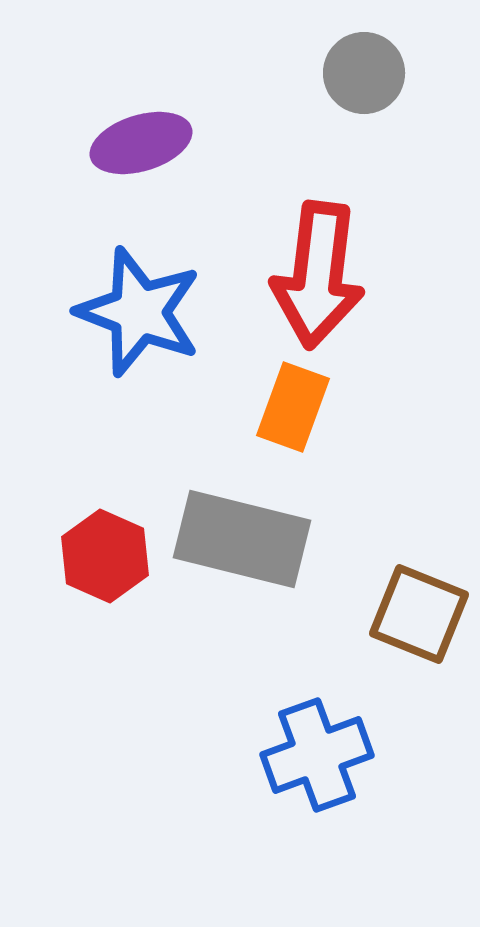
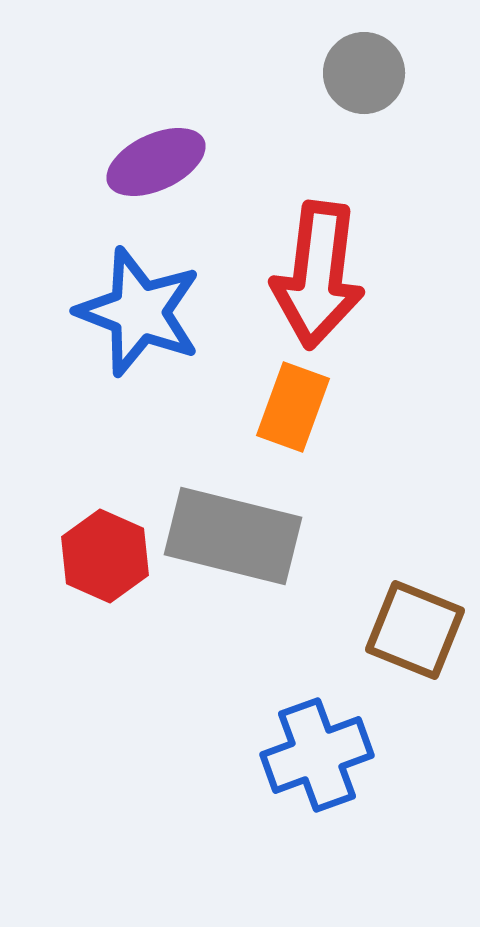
purple ellipse: moved 15 px right, 19 px down; rotated 8 degrees counterclockwise
gray rectangle: moved 9 px left, 3 px up
brown square: moved 4 px left, 16 px down
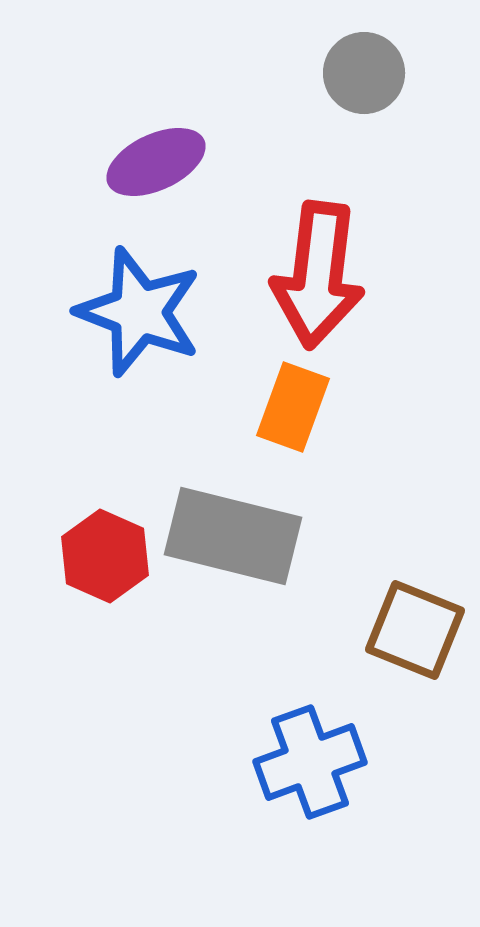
blue cross: moved 7 px left, 7 px down
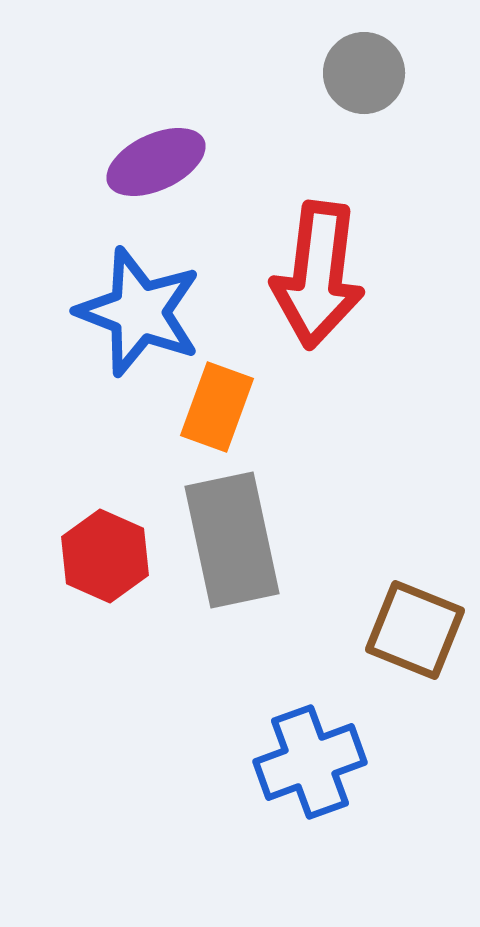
orange rectangle: moved 76 px left
gray rectangle: moved 1 px left, 4 px down; rotated 64 degrees clockwise
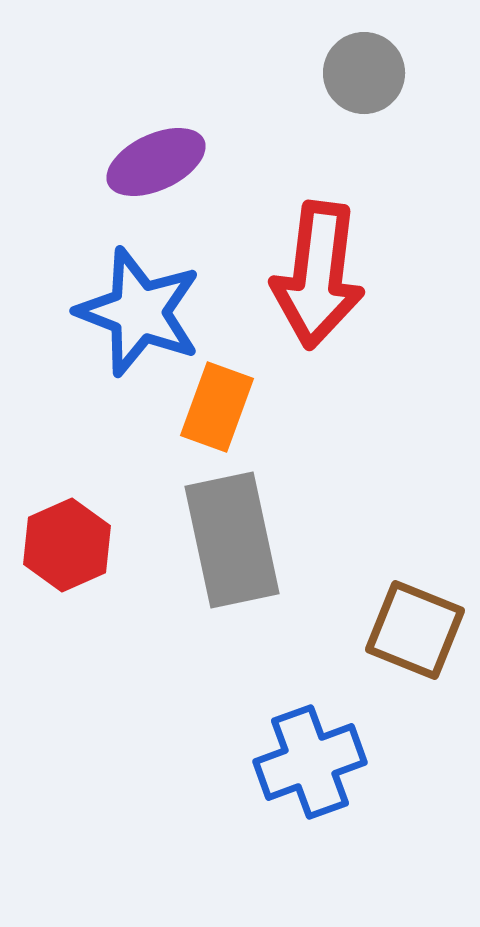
red hexagon: moved 38 px left, 11 px up; rotated 12 degrees clockwise
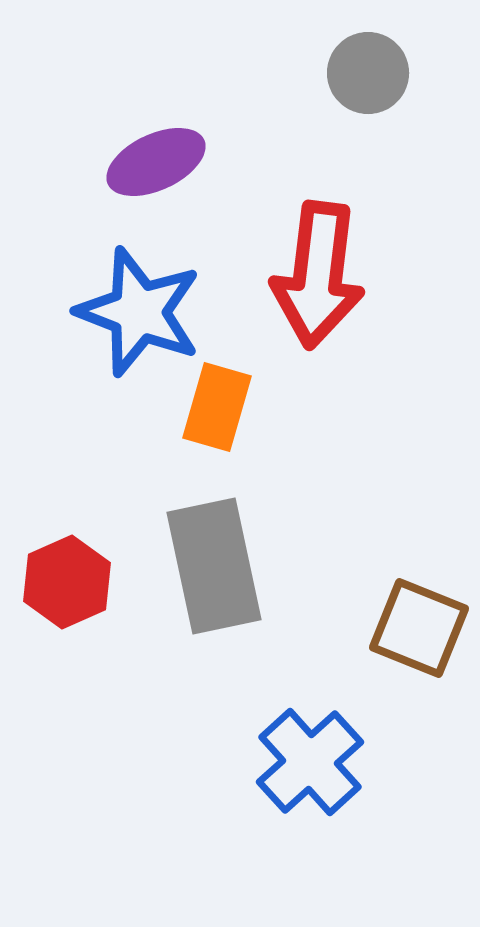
gray circle: moved 4 px right
orange rectangle: rotated 4 degrees counterclockwise
gray rectangle: moved 18 px left, 26 px down
red hexagon: moved 37 px down
brown square: moved 4 px right, 2 px up
blue cross: rotated 22 degrees counterclockwise
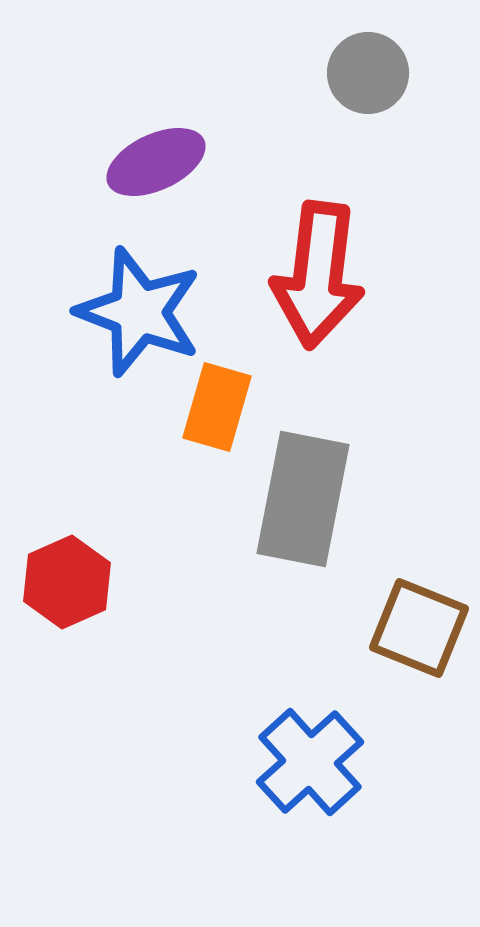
gray rectangle: moved 89 px right, 67 px up; rotated 23 degrees clockwise
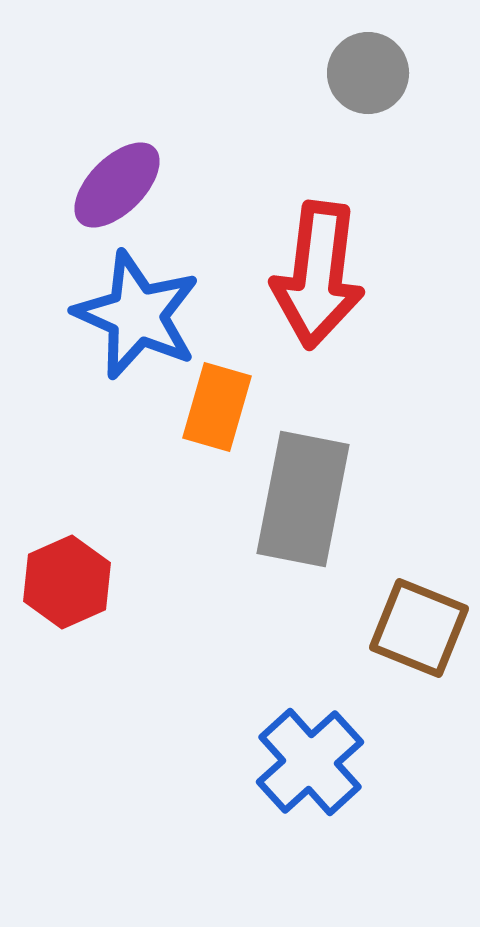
purple ellipse: moved 39 px left, 23 px down; rotated 20 degrees counterclockwise
blue star: moved 2 px left, 3 px down; rotated 3 degrees clockwise
